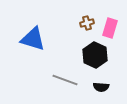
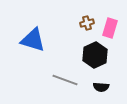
blue triangle: moved 1 px down
black hexagon: rotated 10 degrees clockwise
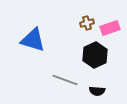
pink rectangle: rotated 54 degrees clockwise
black semicircle: moved 4 px left, 4 px down
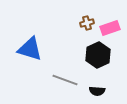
blue triangle: moved 3 px left, 9 px down
black hexagon: moved 3 px right
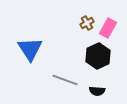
brown cross: rotated 16 degrees counterclockwise
pink rectangle: moved 2 px left; rotated 42 degrees counterclockwise
blue triangle: rotated 40 degrees clockwise
black hexagon: moved 1 px down
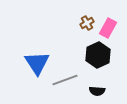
blue triangle: moved 7 px right, 14 px down
black hexagon: moved 1 px up
gray line: rotated 40 degrees counterclockwise
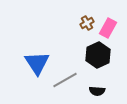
gray line: rotated 10 degrees counterclockwise
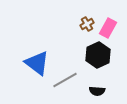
brown cross: moved 1 px down
blue triangle: rotated 20 degrees counterclockwise
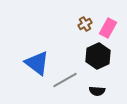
brown cross: moved 2 px left
black hexagon: moved 1 px down
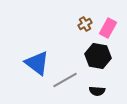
black hexagon: rotated 25 degrees counterclockwise
